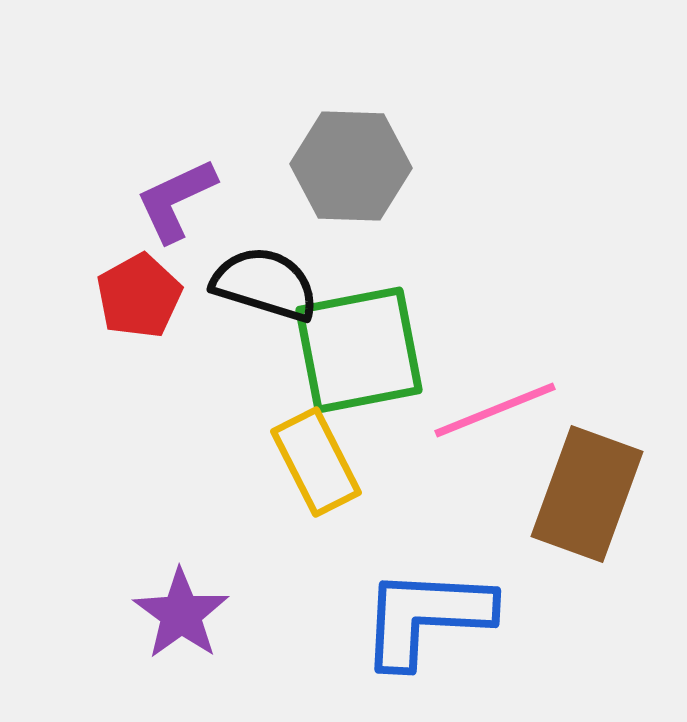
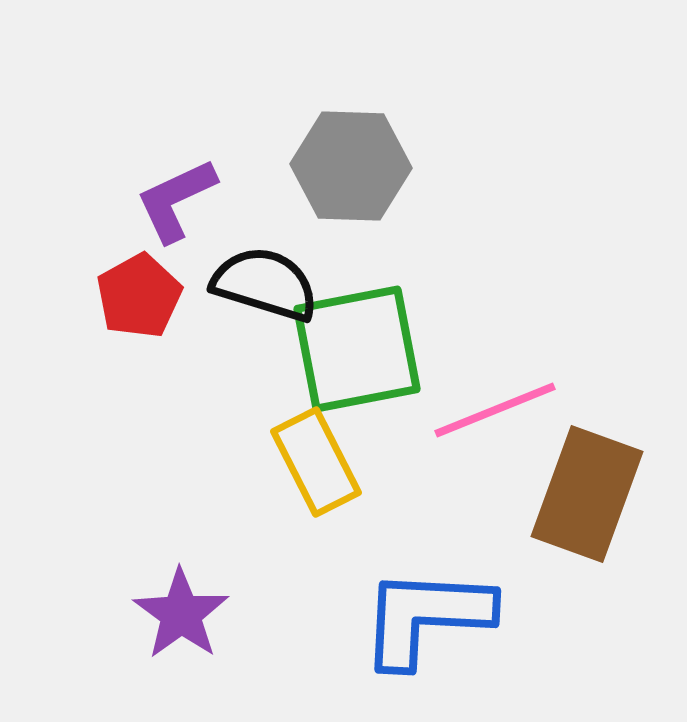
green square: moved 2 px left, 1 px up
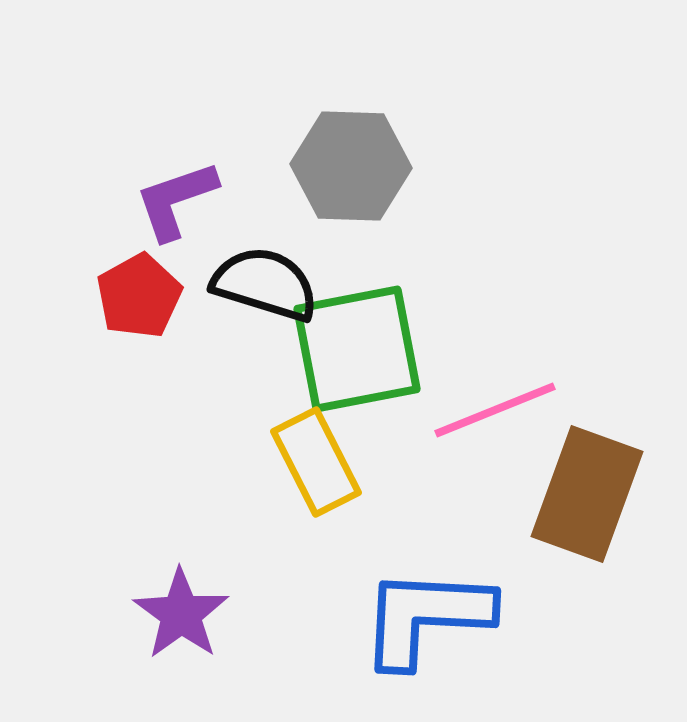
purple L-shape: rotated 6 degrees clockwise
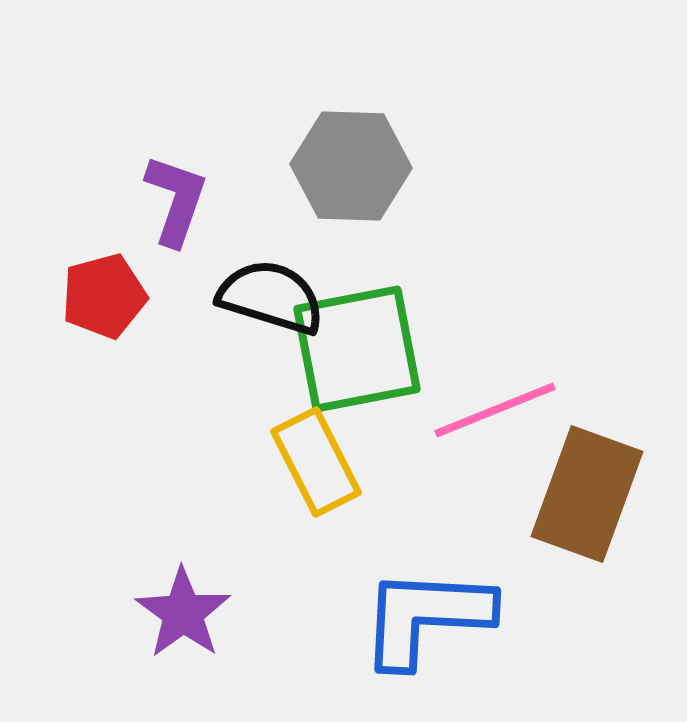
purple L-shape: rotated 128 degrees clockwise
black semicircle: moved 6 px right, 13 px down
red pentagon: moved 35 px left; rotated 14 degrees clockwise
purple star: moved 2 px right, 1 px up
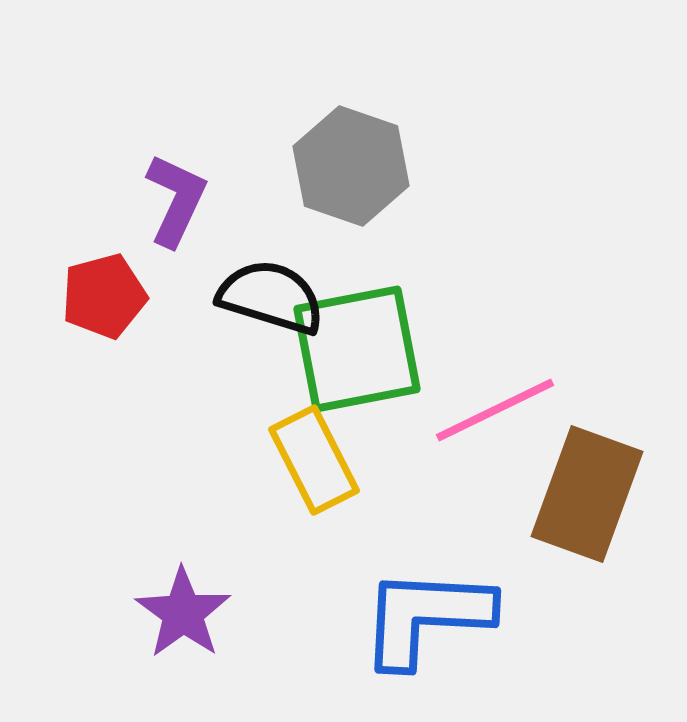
gray hexagon: rotated 17 degrees clockwise
purple L-shape: rotated 6 degrees clockwise
pink line: rotated 4 degrees counterclockwise
yellow rectangle: moved 2 px left, 2 px up
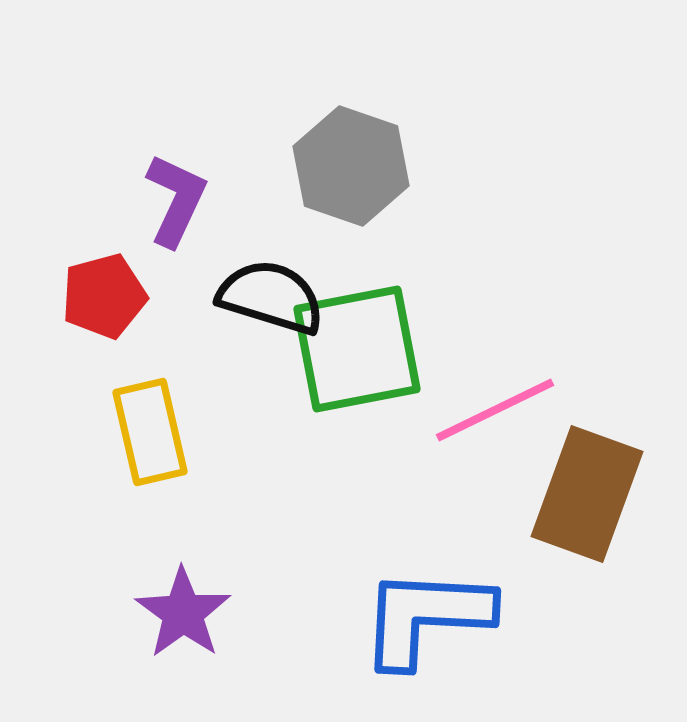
yellow rectangle: moved 164 px left, 28 px up; rotated 14 degrees clockwise
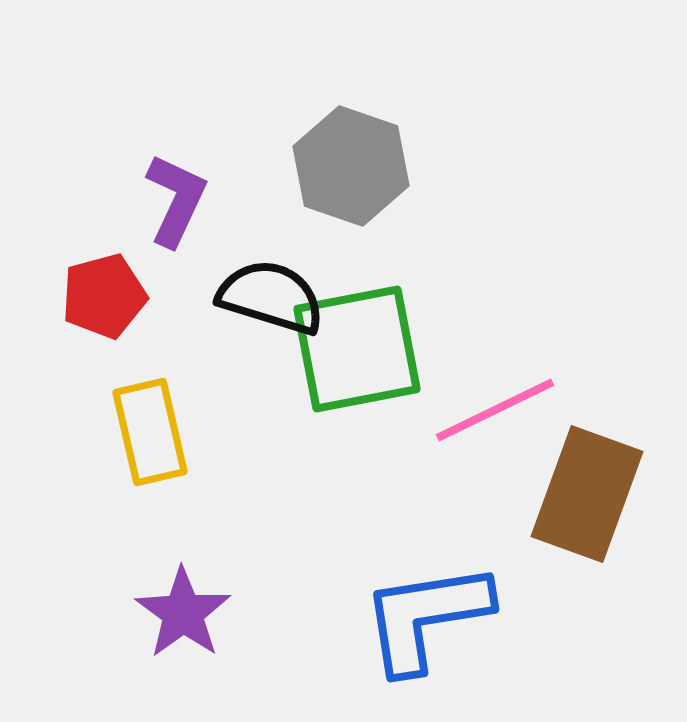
blue L-shape: rotated 12 degrees counterclockwise
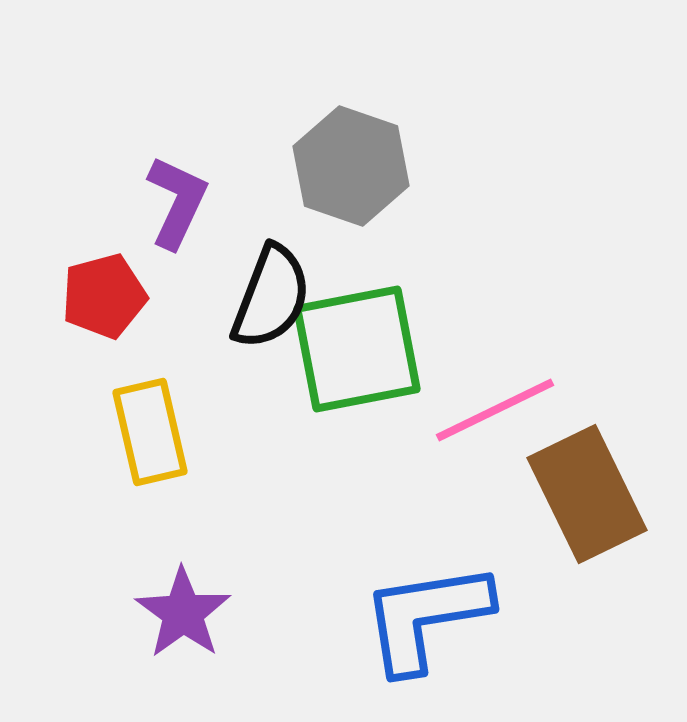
purple L-shape: moved 1 px right, 2 px down
black semicircle: rotated 94 degrees clockwise
brown rectangle: rotated 46 degrees counterclockwise
